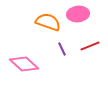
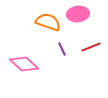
red line: moved 1 px right, 1 px down
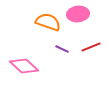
purple line: rotated 40 degrees counterclockwise
pink diamond: moved 2 px down
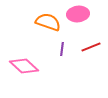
purple line: rotated 72 degrees clockwise
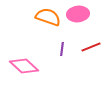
orange semicircle: moved 5 px up
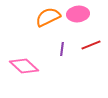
orange semicircle: rotated 45 degrees counterclockwise
red line: moved 2 px up
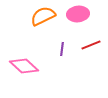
orange semicircle: moved 5 px left, 1 px up
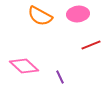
orange semicircle: moved 3 px left; rotated 125 degrees counterclockwise
purple line: moved 2 px left, 28 px down; rotated 32 degrees counterclockwise
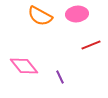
pink ellipse: moved 1 px left
pink diamond: rotated 8 degrees clockwise
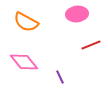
orange semicircle: moved 14 px left, 6 px down
pink diamond: moved 4 px up
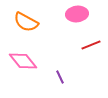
pink diamond: moved 1 px left, 1 px up
